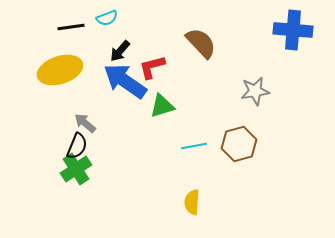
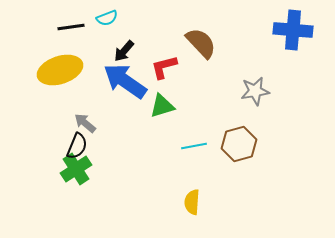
black arrow: moved 4 px right
red L-shape: moved 12 px right
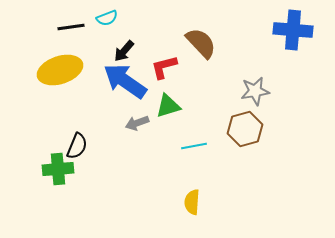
green triangle: moved 6 px right
gray arrow: moved 52 px right; rotated 60 degrees counterclockwise
brown hexagon: moved 6 px right, 15 px up
green cross: moved 18 px left; rotated 28 degrees clockwise
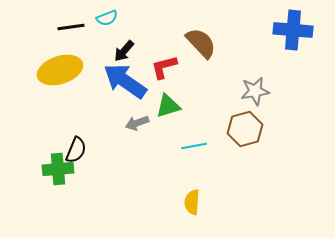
black semicircle: moved 1 px left, 4 px down
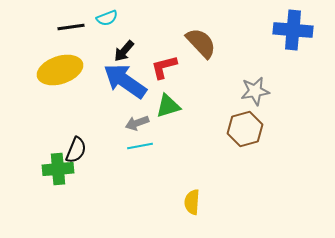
cyan line: moved 54 px left
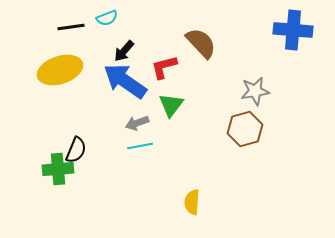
green triangle: moved 3 px right, 1 px up; rotated 36 degrees counterclockwise
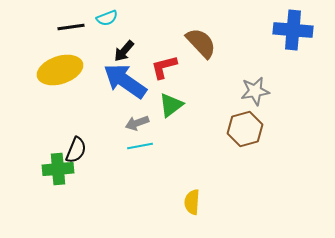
green triangle: rotated 16 degrees clockwise
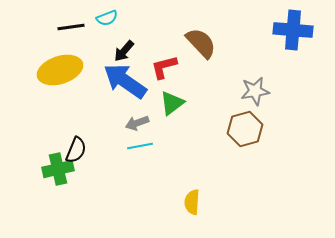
green triangle: moved 1 px right, 2 px up
green cross: rotated 8 degrees counterclockwise
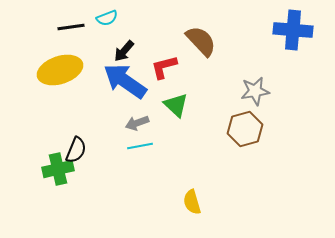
brown semicircle: moved 2 px up
green triangle: moved 4 px right, 2 px down; rotated 40 degrees counterclockwise
yellow semicircle: rotated 20 degrees counterclockwise
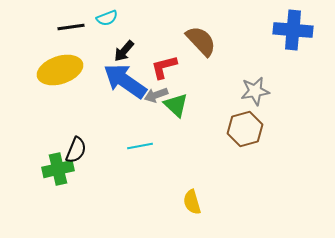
gray arrow: moved 19 px right, 28 px up
